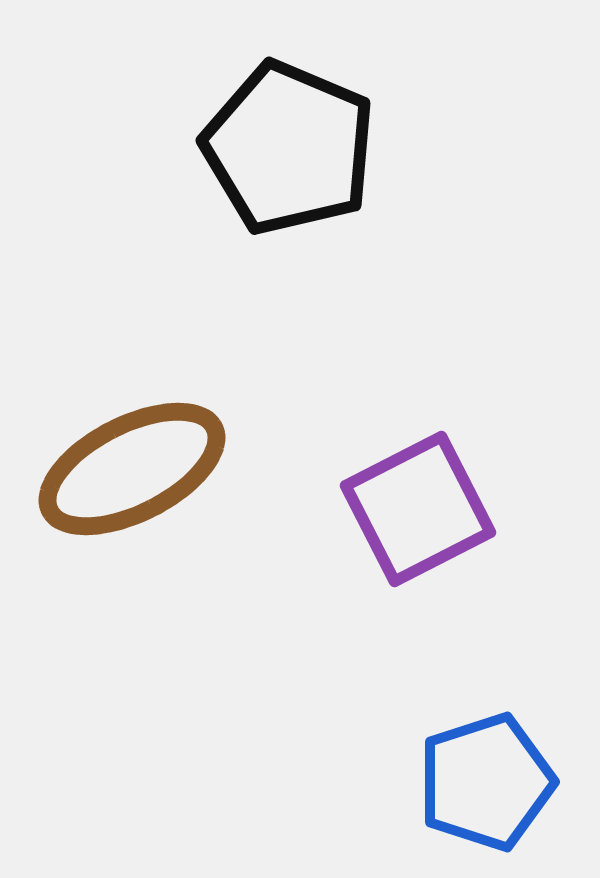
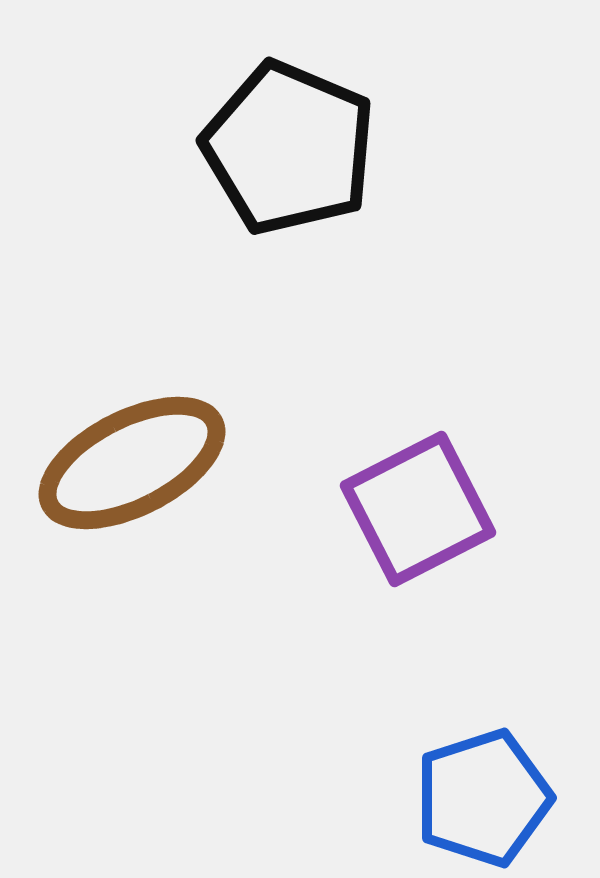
brown ellipse: moved 6 px up
blue pentagon: moved 3 px left, 16 px down
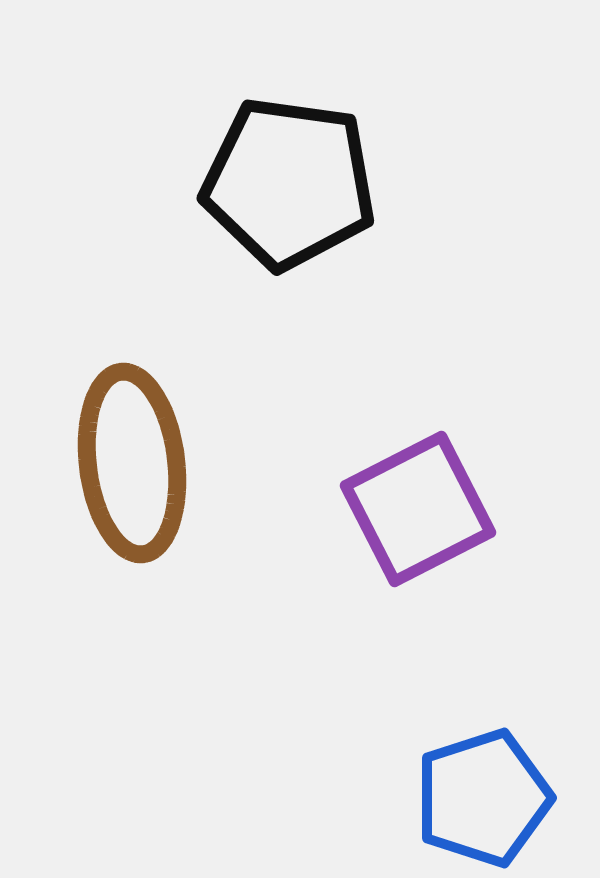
black pentagon: moved 35 px down; rotated 15 degrees counterclockwise
brown ellipse: rotated 70 degrees counterclockwise
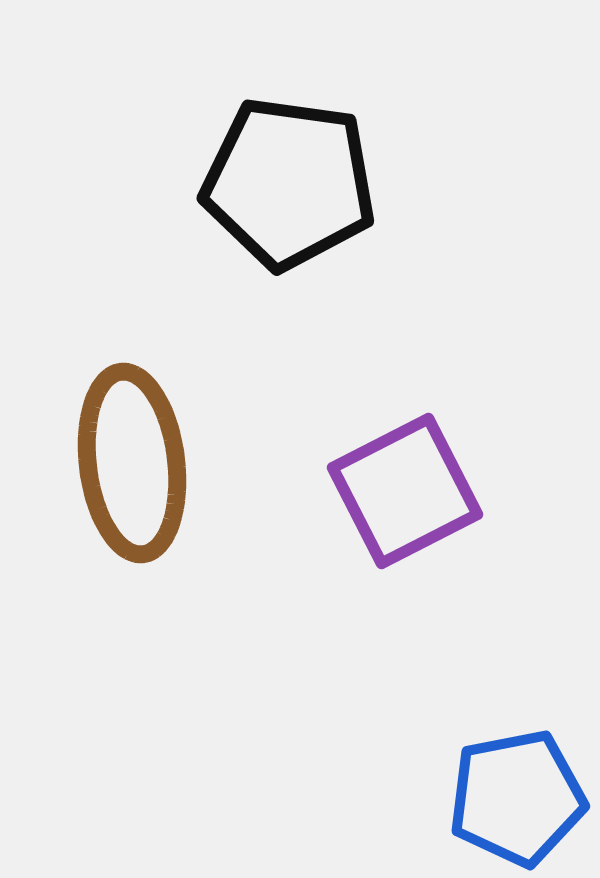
purple square: moved 13 px left, 18 px up
blue pentagon: moved 34 px right; rotated 7 degrees clockwise
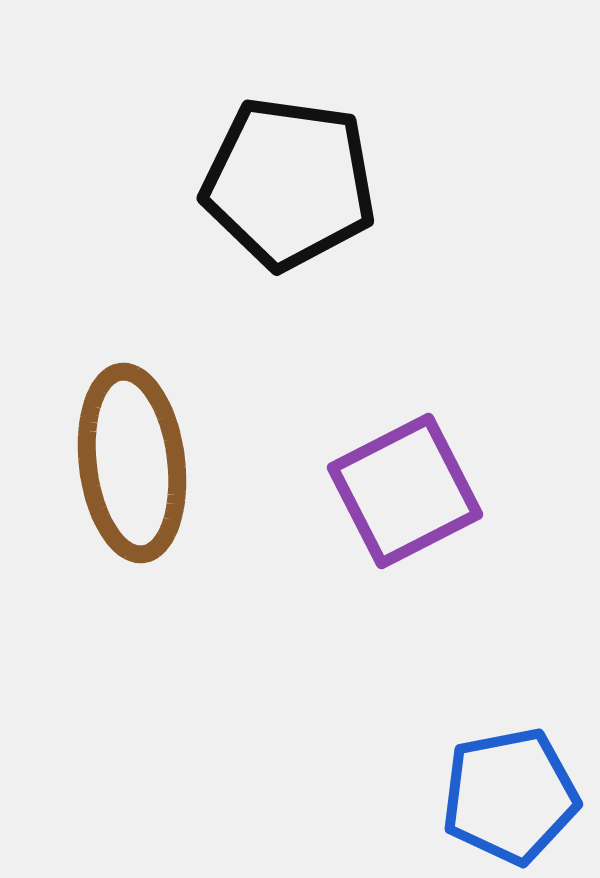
blue pentagon: moved 7 px left, 2 px up
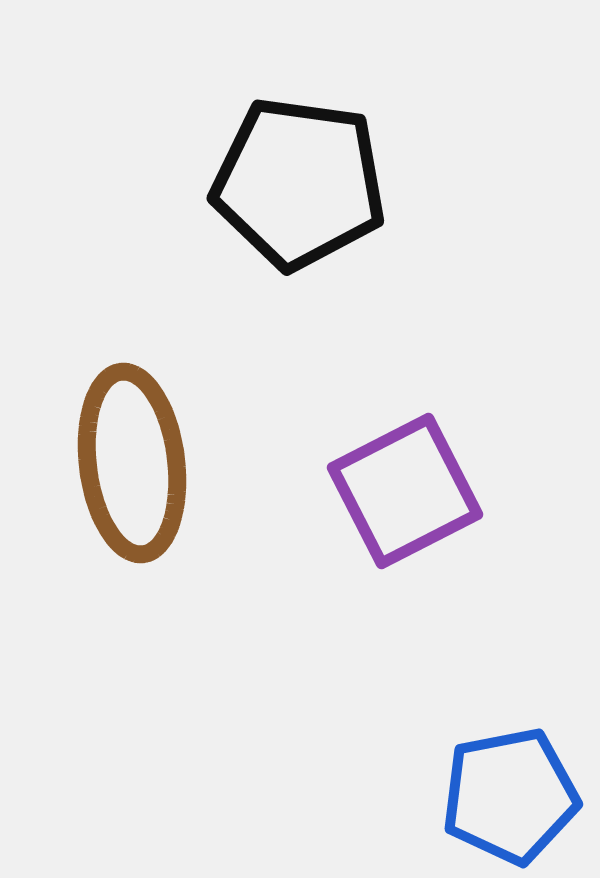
black pentagon: moved 10 px right
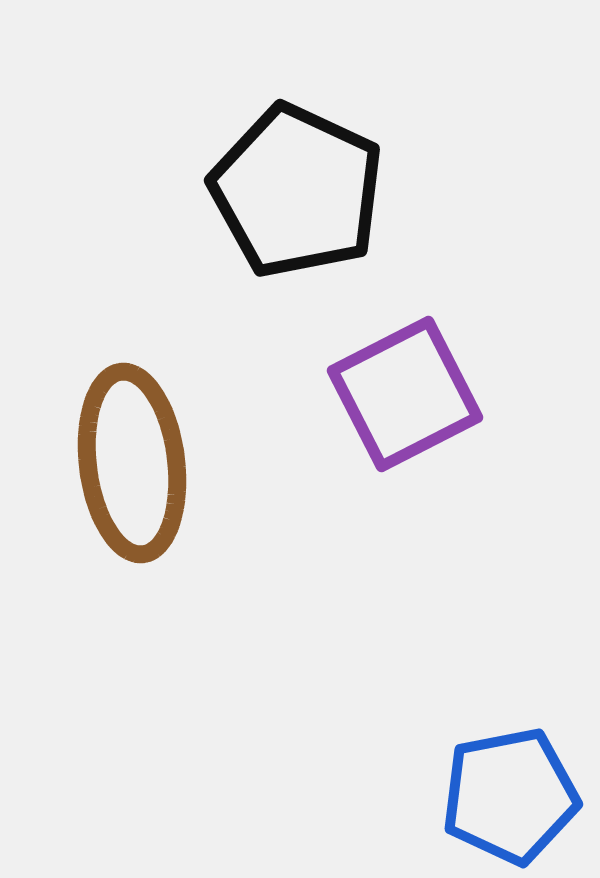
black pentagon: moved 2 px left, 8 px down; rotated 17 degrees clockwise
purple square: moved 97 px up
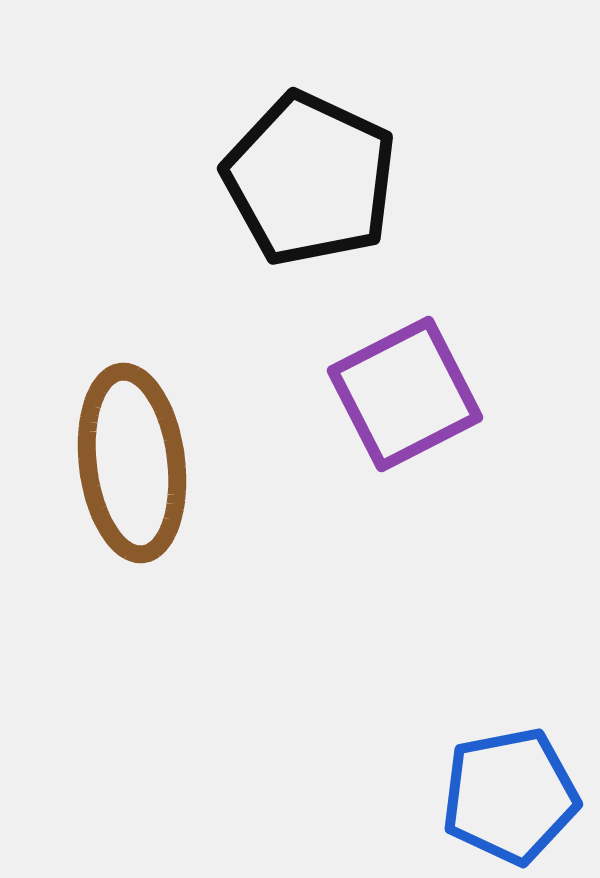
black pentagon: moved 13 px right, 12 px up
